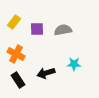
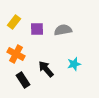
cyan star: rotated 16 degrees counterclockwise
black arrow: moved 4 px up; rotated 66 degrees clockwise
black rectangle: moved 5 px right
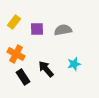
black rectangle: moved 3 px up
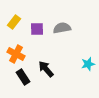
gray semicircle: moved 1 px left, 2 px up
cyan star: moved 14 px right
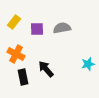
black rectangle: rotated 21 degrees clockwise
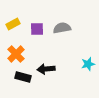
yellow rectangle: moved 1 px left, 2 px down; rotated 24 degrees clockwise
orange cross: rotated 18 degrees clockwise
black arrow: rotated 54 degrees counterclockwise
black rectangle: rotated 63 degrees counterclockwise
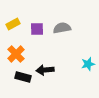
black arrow: moved 1 px left, 1 px down
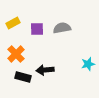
yellow rectangle: moved 1 px up
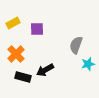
gray semicircle: moved 14 px right, 17 px down; rotated 60 degrees counterclockwise
black arrow: rotated 24 degrees counterclockwise
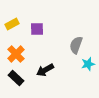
yellow rectangle: moved 1 px left, 1 px down
black rectangle: moved 7 px left, 1 px down; rotated 28 degrees clockwise
